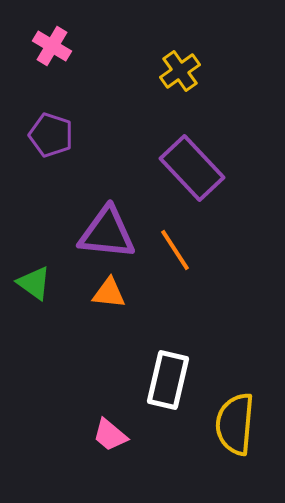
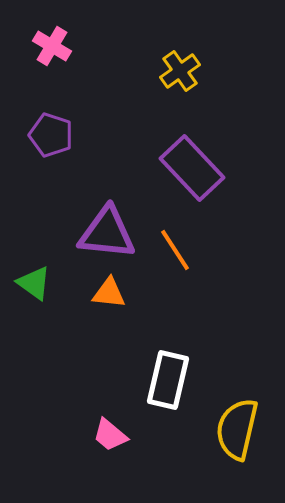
yellow semicircle: moved 2 px right, 5 px down; rotated 8 degrees clockwise
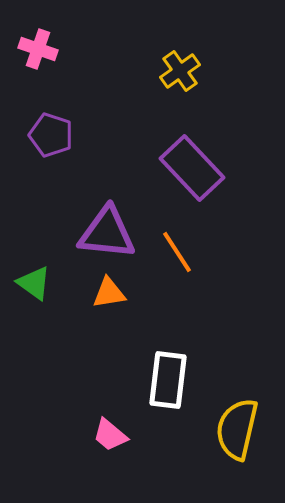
pink cross: moved 14 px left, 3 px down; rotated 12 degrees counterclockwise
orange line: moved 2 px right, 2 px down
orange triangle: rotated 15 degrees counterclockwise
white rectangle: rotated 6 degrees counterclockwise
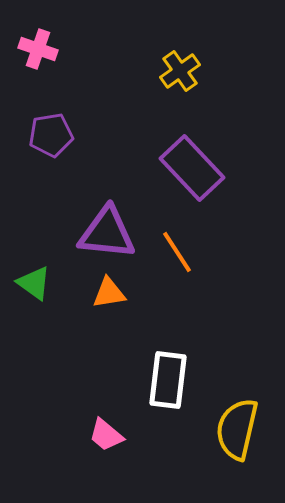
purple pentagon: rotated 27 degrees counterclockwise
pink trapezoid: moved 4 px left
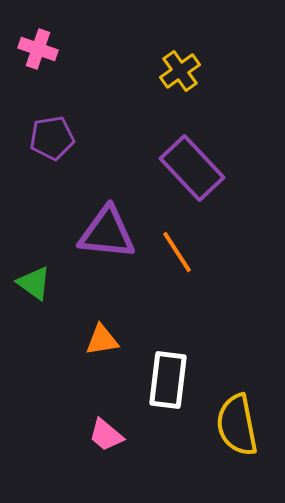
purple pentagon: moved 1 px right, 3 px down
orange triangle: moved 7 px left, 47 px down
yellow semicircle: moved 4 px up; rotated 24 degrees counterclockwise
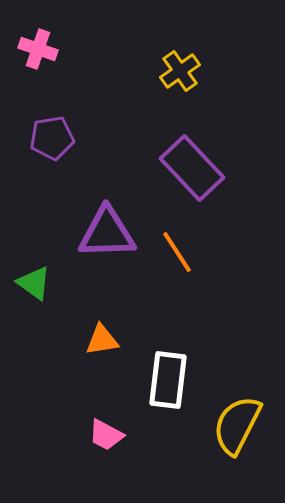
purple triangle: rotated 8 degrees counterclockwise
yellow semicircle: rotated 38 degrees clockwise
pink trapezoid: rotated 12 degrees counterclockwise
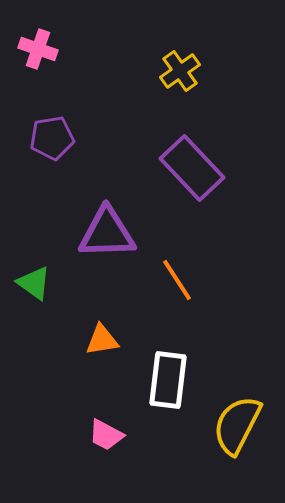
orange line: moved 28 px down
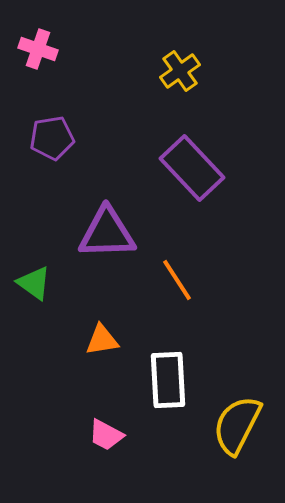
white rectangle: rotated 10 degrees counterclockwise
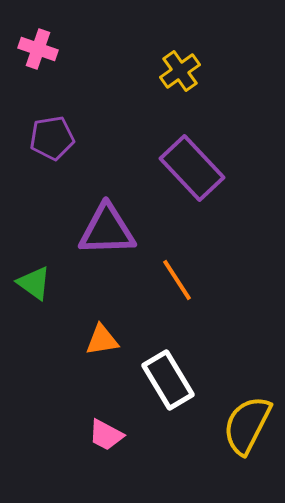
purple triangle: moved 3 px up
white rectangle: rotated 28 degrees counterclockwise
yellow semicircle: moved 10 px right
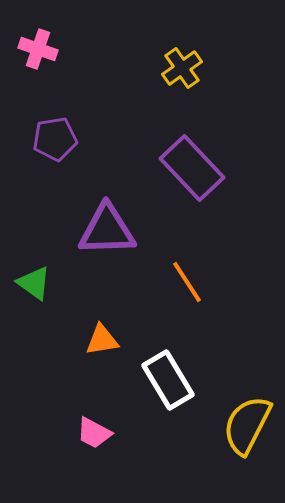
yellow cross: moved 2 px right, 3 px up
purple pentagon: moved 3 px right, 1 px down
orange line: moved 10 px right, 2 px down
pink trapezoid: moved 12 px left, 2 px up
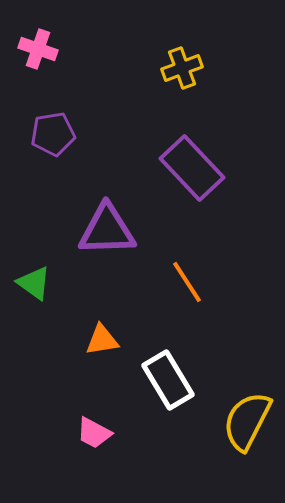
yellow cross: rotated 15 degrees clockwise
purple pentagon: moved 2 px left, 5 px up
yellow semicircle: moved 4 px up
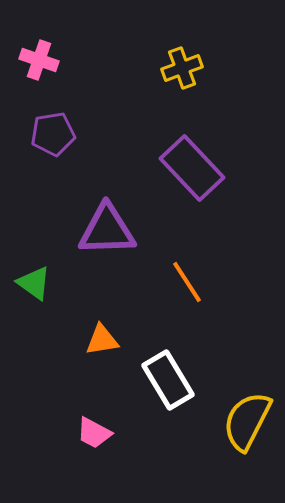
pink cross: moved 1 px right, 11 px down
